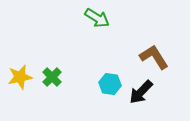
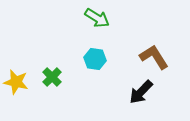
yellow star: moved 4 px left, 5 px down; rotated 25 degrees clockwise
cyan hexagon: moved 15 px left, 25 px up
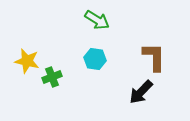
green arrow: moved 2 px down
brown L-shape: rotated 32 degrees clockwise
green cross: rotated 24 degrees clockwise
yellow star: moved 11 px right, 21 px up
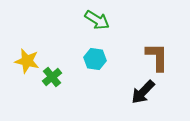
brown L-shape: moved 3 px right
green cross: rotated 18 degrees counterclockwise
black arrow: moved 2 px right
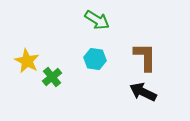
brown L-shape: moved 12 px left
yellow star: rotated 15 degrees clockwise
black arrow: rotated 72 degrees clockwise
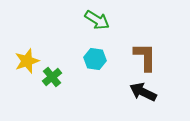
yellow star: rotated 25 degrees clockwise
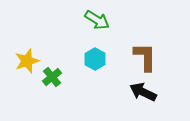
cyan hexagon: rotated 20 degrees clockwise
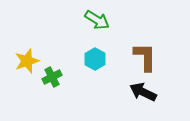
green cross: rotated 12 degrees clockwise
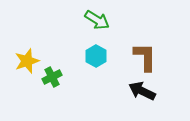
cyan hexagon: moved 1 px right, 3 px up
black arrow: moved 1 px left, 1 px up
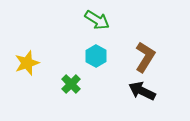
brown L-shape: rotated 32 degrees clockwise
yellow star: moved 2 px down
green cross: moved 19 px right, 7 px down; rotated 18 degrees counterclockwise
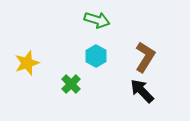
green arrow: rotated 15 degrees counterclockwise
black arrow: rotated 20 degrees clockwise
